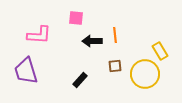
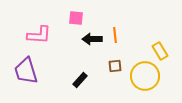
black arrow: moved 2 px up
yellow circle: moved 2 px down
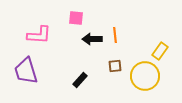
yellow rectangle: rotated 66 degrees clockwise
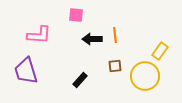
pink square: moved 3 px up
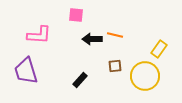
orange line: rotated 70 degrees counterclockwise
yellow rectangle: moved 1 px left, 2 px up
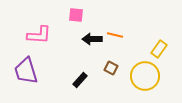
brown square: moved 4 px left, 2 px down; rotated 32 degrees clockwise
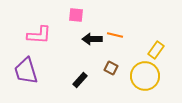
yellow rectangle: moved 3 px left, 1 px down
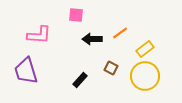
orange line: moved 5 px right, 2 px up; rotated 49 degrees counterclockwise
yellow rectangle: moved 11 px left, 1 px up; rotated 18 degrees clockwise
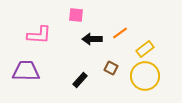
purple trapezoid: rotated 108 degrees clockwise
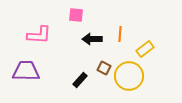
orange line: moved 1 px down; rotated 49 degrees counterclockwise
brown square: moved 7 px left
yellow circle: moved 16 px left
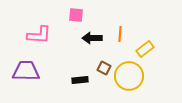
black arrow: moved 1 px up
black rectangle: rotated 42 degrees clockwise
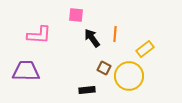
orange line: moved 5 px left
black arrow: rotated 54 degrees clockwise
black rectangle: moved 7 px right, 10 px down
